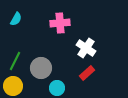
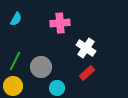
gray circle: moved 1 px up
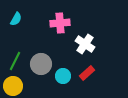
white cross: moved 1 px left, 4 px up
gray circle: moved 3 px up
cyan circle: moved 6 px right, 12 px up
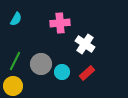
cyan circle: moved 1 px left, 4 px up
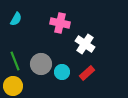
pink cross: rotated 18 degrees clockwise
green line: rotated 48 degrees counterclockwise
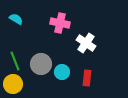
cyan semicircle: rotated 88 degrees counterclockwise
white cross: moved 1 px right, 1 px up
red rectangle: moved 5 px down; rotated 42 degrees counterclockwise
yellow circle: moved 2 px up
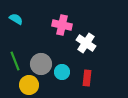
pink cross: moved 2 px right, 2 px down
yellow circle: moved 16 px right, 1 px down
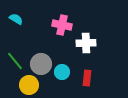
white cross: rotated 36 degrees counterclockwise
green line: rotated 18 degrees counterclockwise
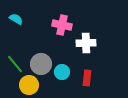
green line: moved 3 px down
